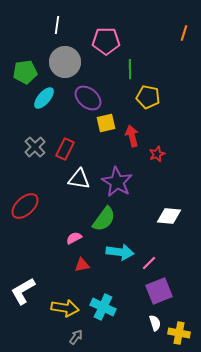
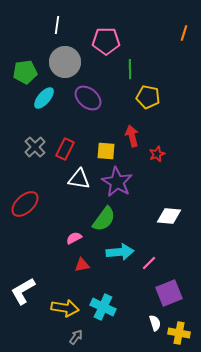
yellow square: moved 28 px down; rotated 18 degrees clockwise
red ellipse: moved 2 px up
cyan arrow: rotated 12 degrees counterclockwise
purple square: moved 10 px right, 2 px down
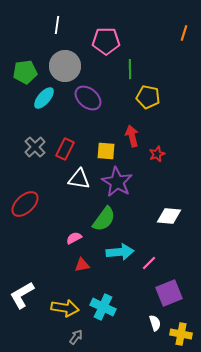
gray circle: moved 4 px down
white L-shape: moved 1 px left, 4 px down
yellow cross: moved 2 px right, 1 px down
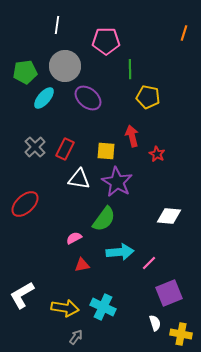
red star: rotated 21 degrees counterclockwise
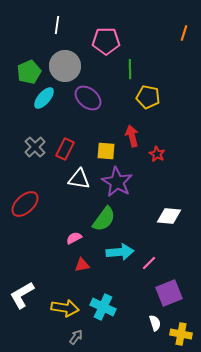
green pentagon: moved 4 px right; rotated 15 degrees counterclockwise
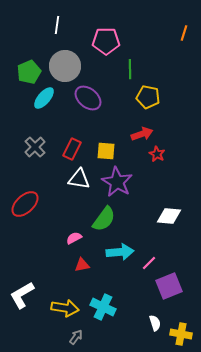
red arrow: moved 10 px right, 2 px up; rotated 85 degrees clockwise
red rectangle: moved 7 px right
purple square: moved 7 px up
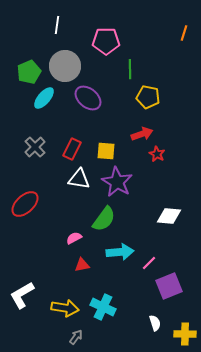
yellow cross: moved 4 px right; rotated 10 degrees counterclockwise
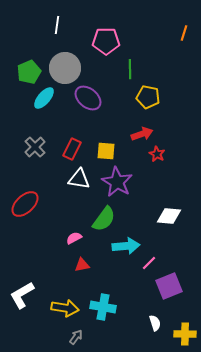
gray circle: moved 2 px down
cyan arrow: moved 6 px right, 6 px up
cyan cross: rotated 15 degrees counterclockwise
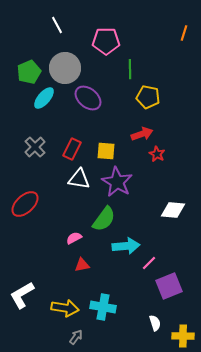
white line: rotated 36 degrees counterclockwise
white diamond: moved 4 px right, 6 px up
yellow cross: moved 2 px left, 2 px down
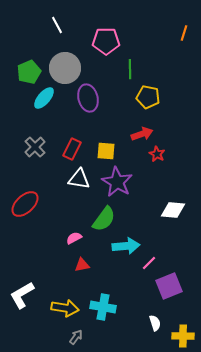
purple ellipse: rotated 36 degrees clockwise
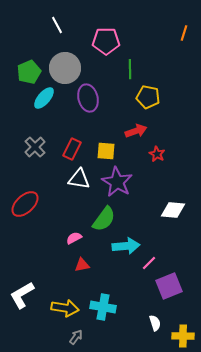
red arrow: moved 6 px left, 3 px up
